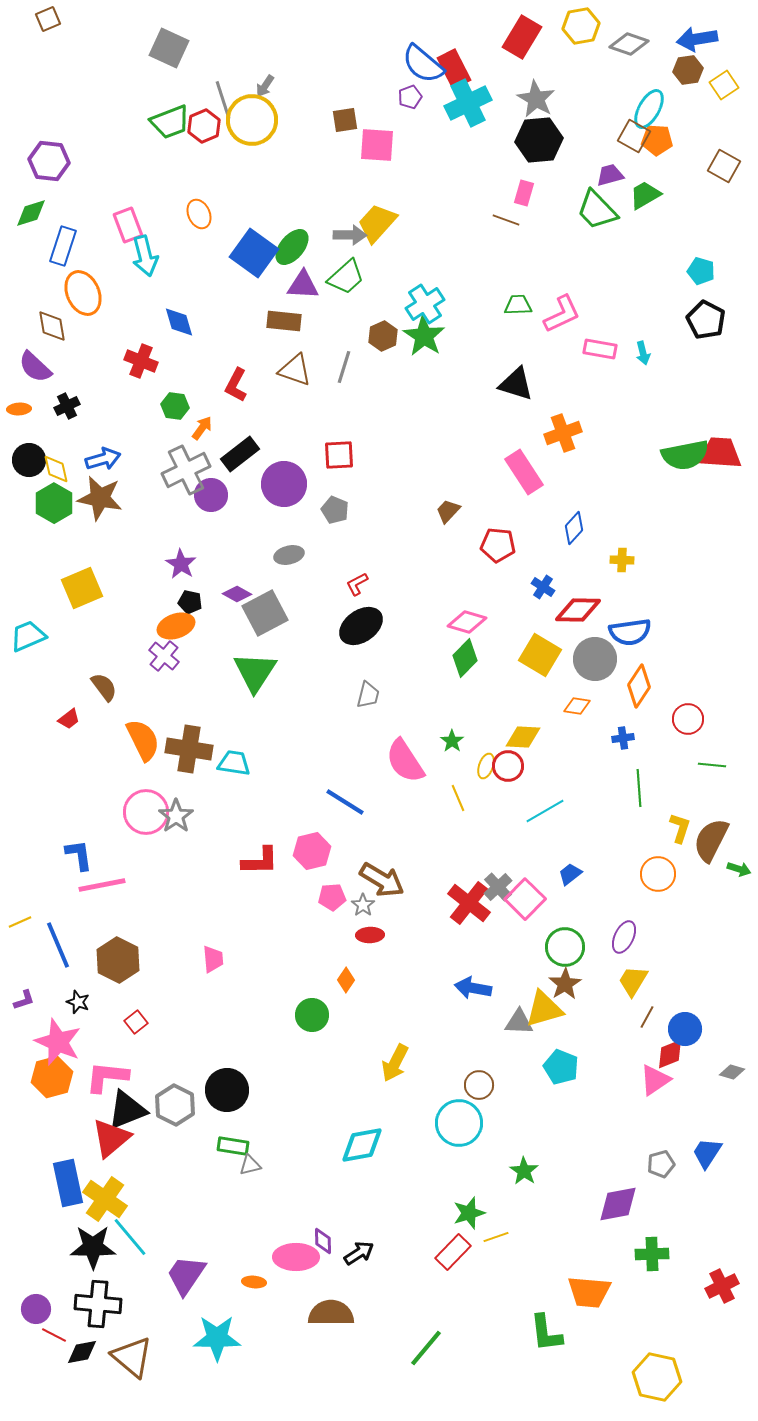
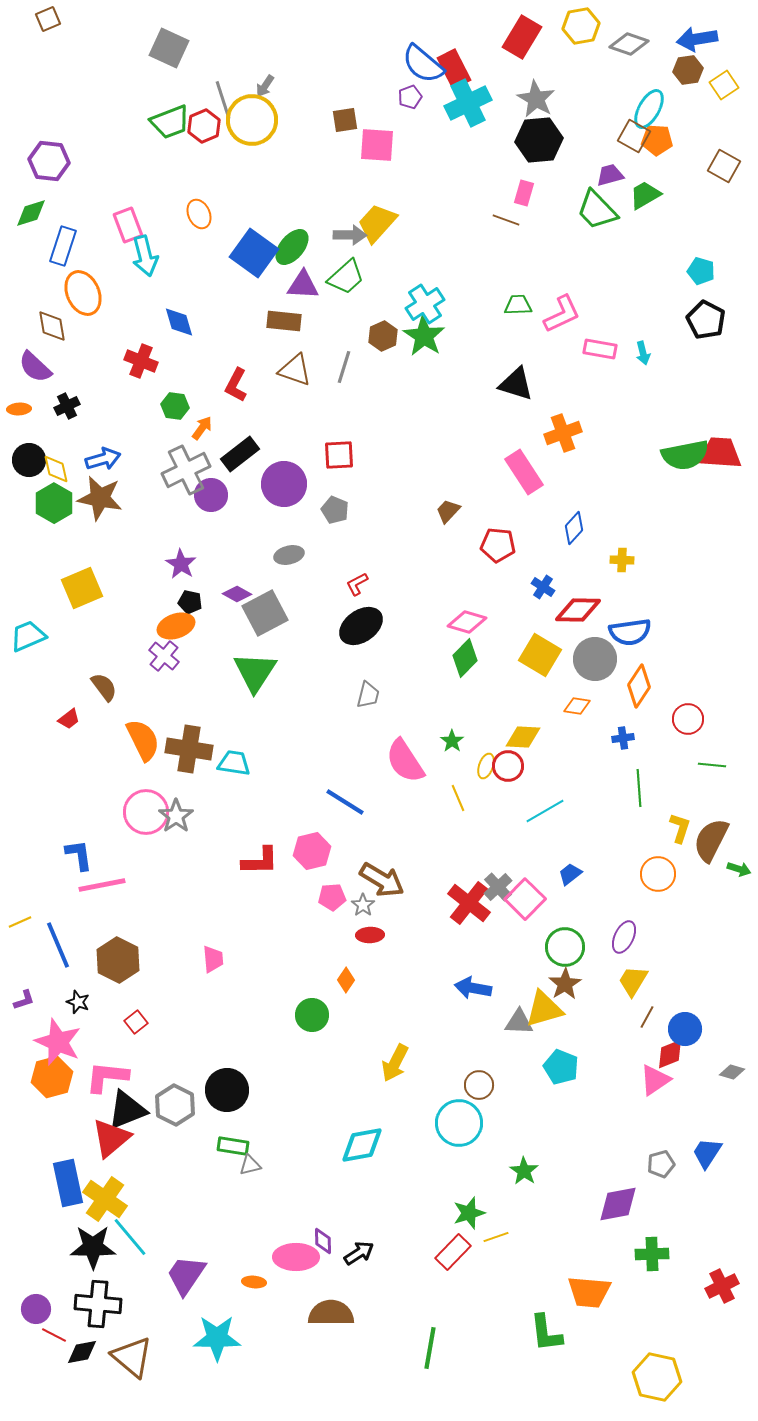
green line at (426, 1348): moved 4 px right; rotated 30 degrees counterclockwise
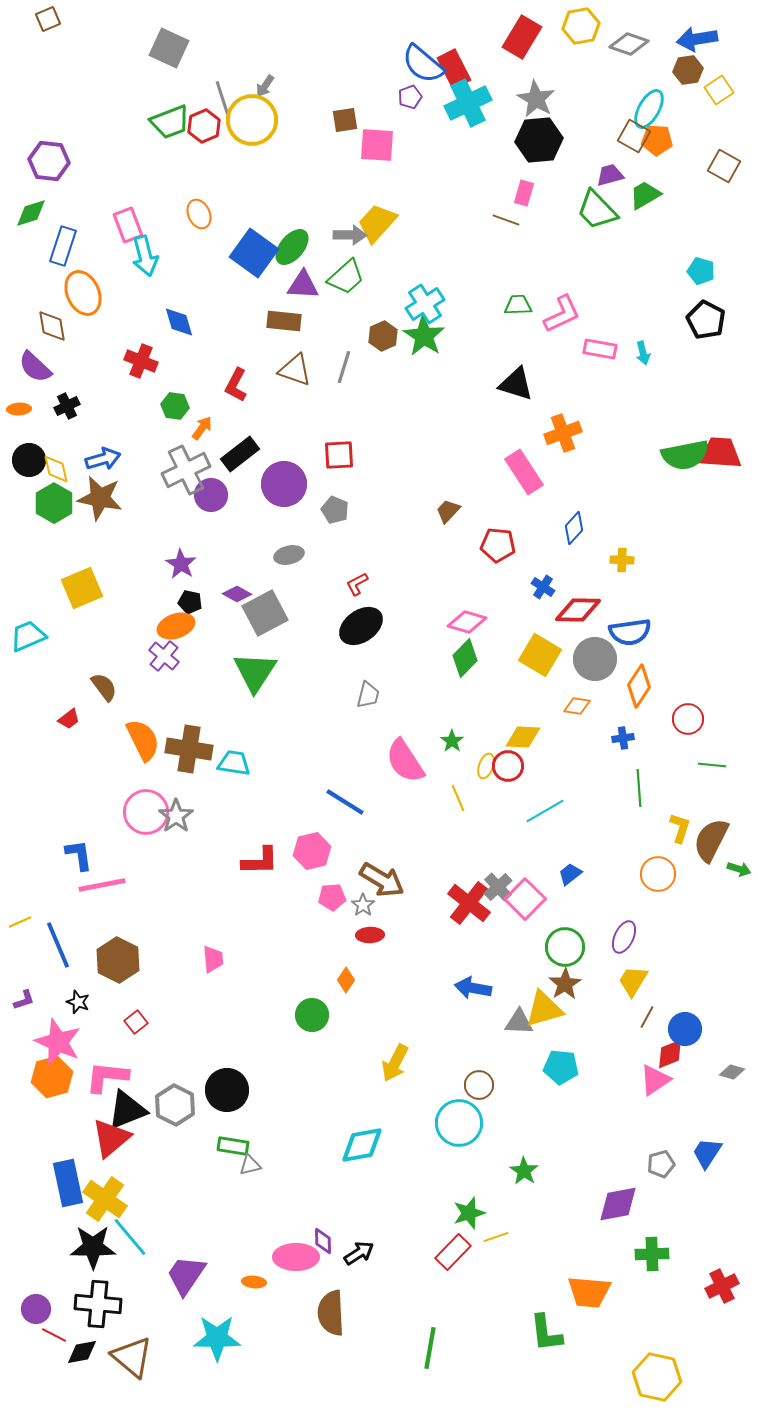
yellow square at (724, 85): moved 5 px left, 5 px down
cyan pentagon at (561, 1067): rotated 16 degrees counterclockwise
brown semicircle at (331, 1313): rotated 93 degrees counterclockwise
